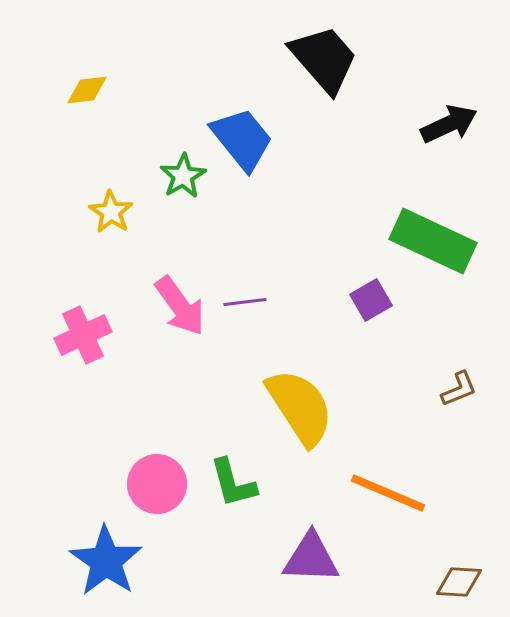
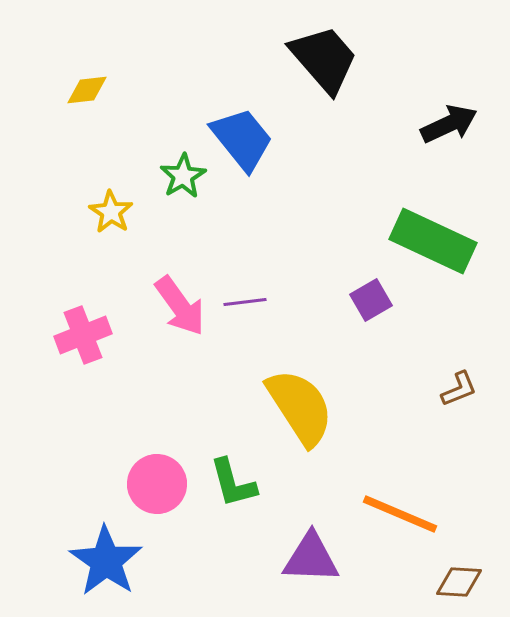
pink cross: rotated 4 degrees clockwise
orange line: moved 12 px right, 21 px down
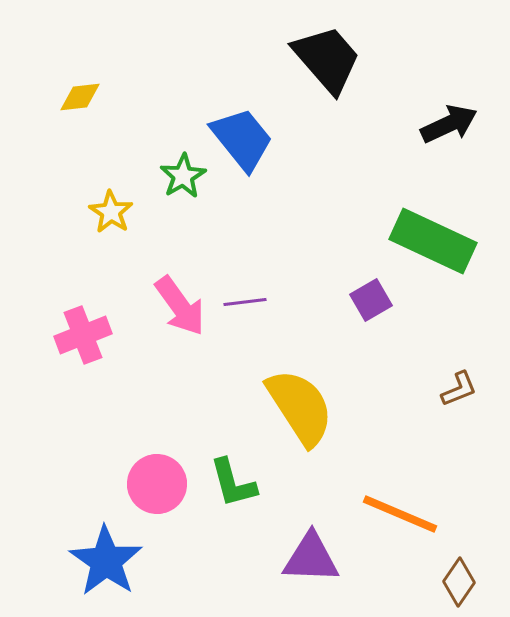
black trapezoid: moved 3 px right
yellow diamond: moved 7 px left, 7 px down
brown diamond: rotated 60 degrees counterclockwise
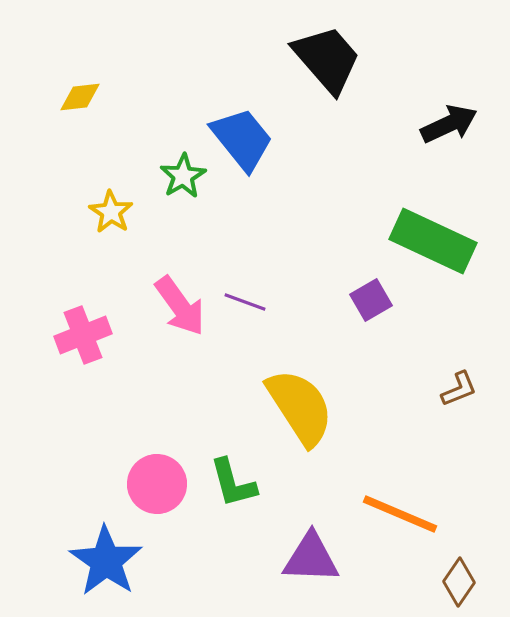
purple line: rotated 27 degrees clockwise
